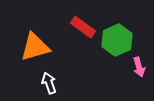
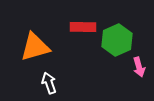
red rectangle: rotated 35 degrees counterclockwise
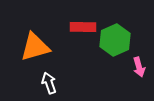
green hexagon: moved 2 px left
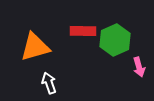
red rectangle: moved 4 px down
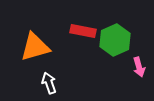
red rectangle: rotated 10 degrees clockwise
